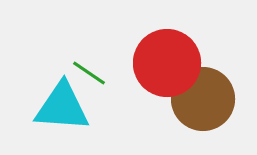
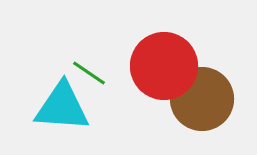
red circle: moved 3 px left, 3 px down
brown circle: moved 1 px left
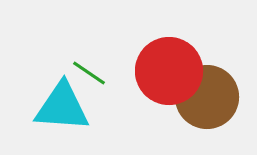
red circle: moved 5 px right, 5 px down
brown circle: moved 5 px right, 2 px up
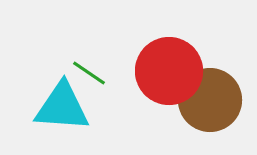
brown circle: moved 3 px right, 3 px down
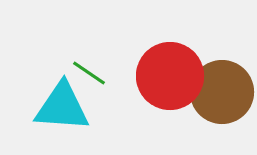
red circle: moved 1 px right, 5 px down
brown circle: moved 12 px right, 8 px up
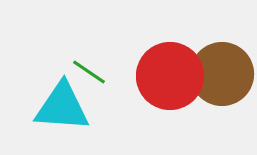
green line: moved 1 px up
brown circle: moved 18 px up
